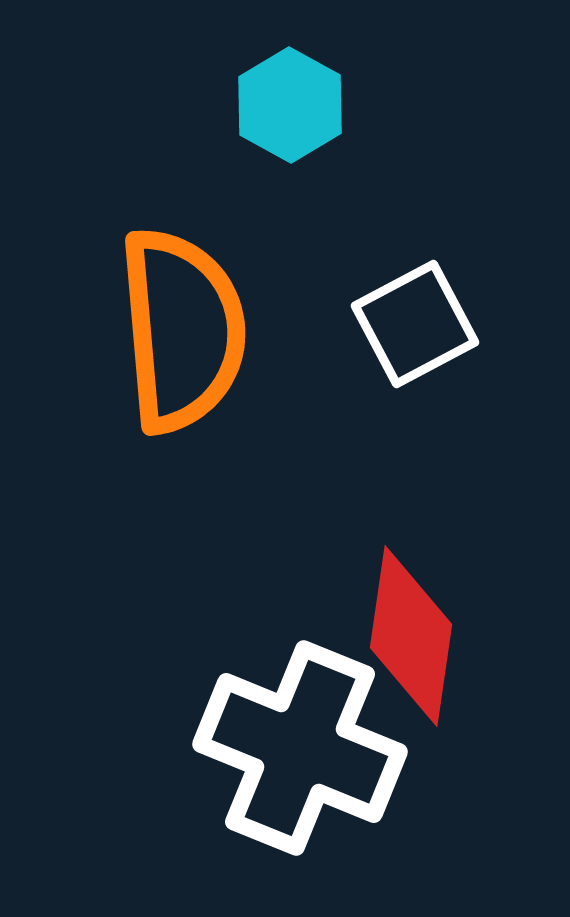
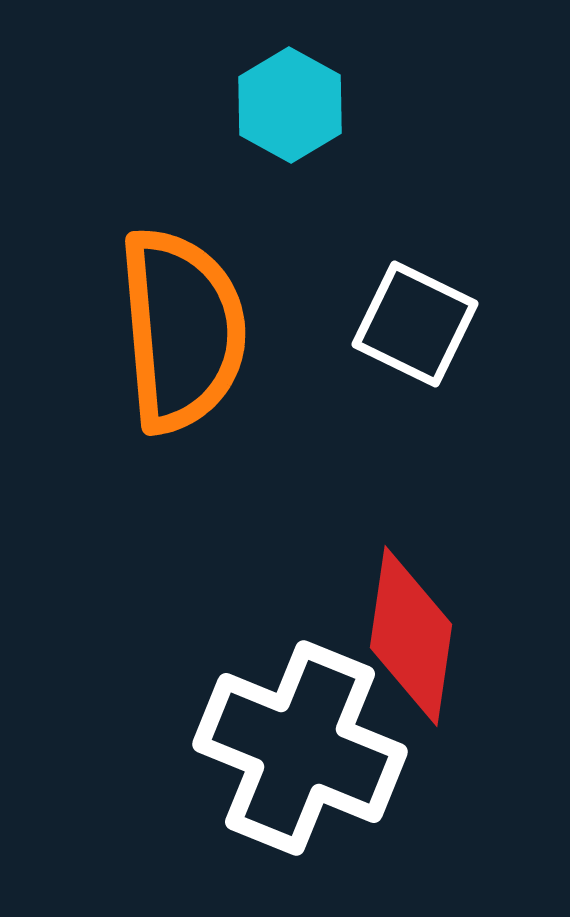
white square: rotated 36 degrees counterclockwise
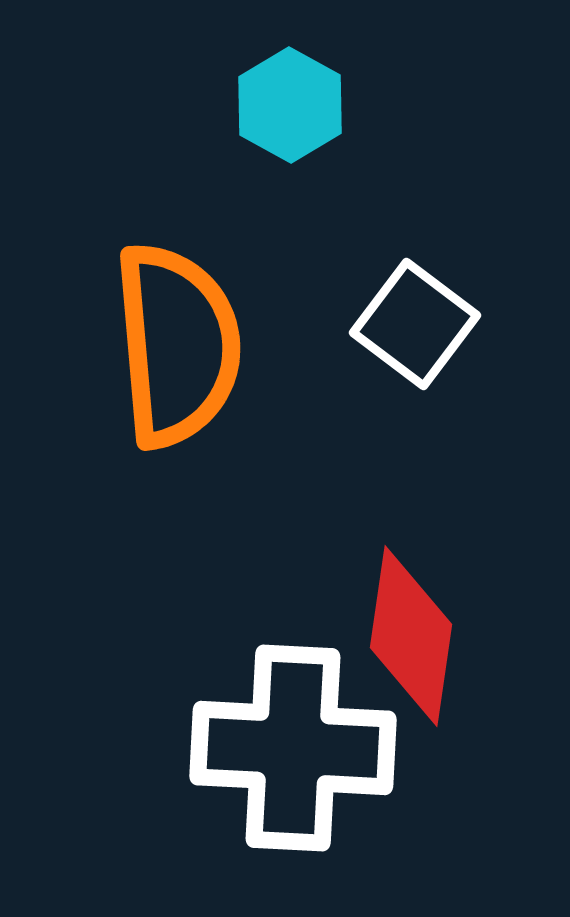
white square: rotated 11 degrees clockwise
orange semicircle: moved 5 px left, 15 px down
white cross: moved 7 px left; rotated 19 degrees counterclockwise
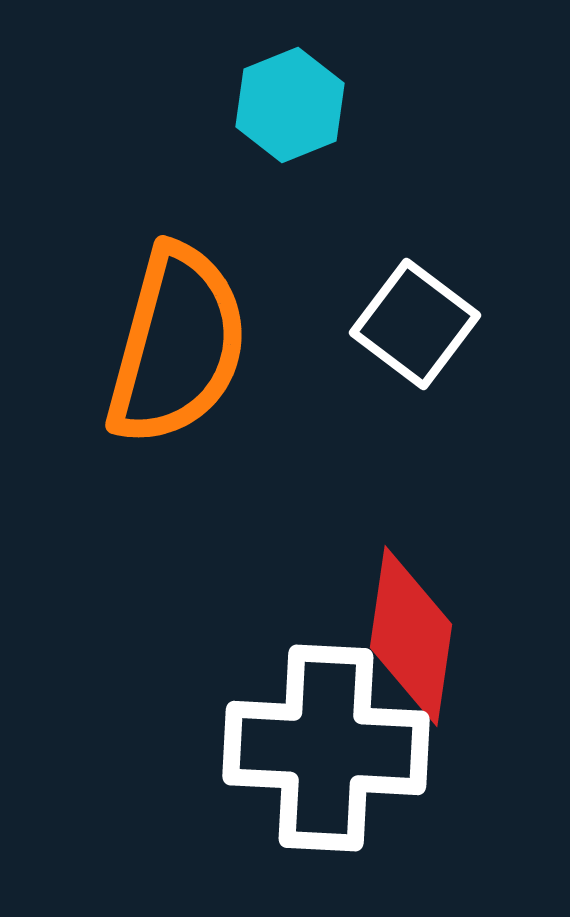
cyan hexagon: rotated 9 degrees clockwise
orange semicircle: rotated 20 degrees clockwise
white cross: moved 33 px right
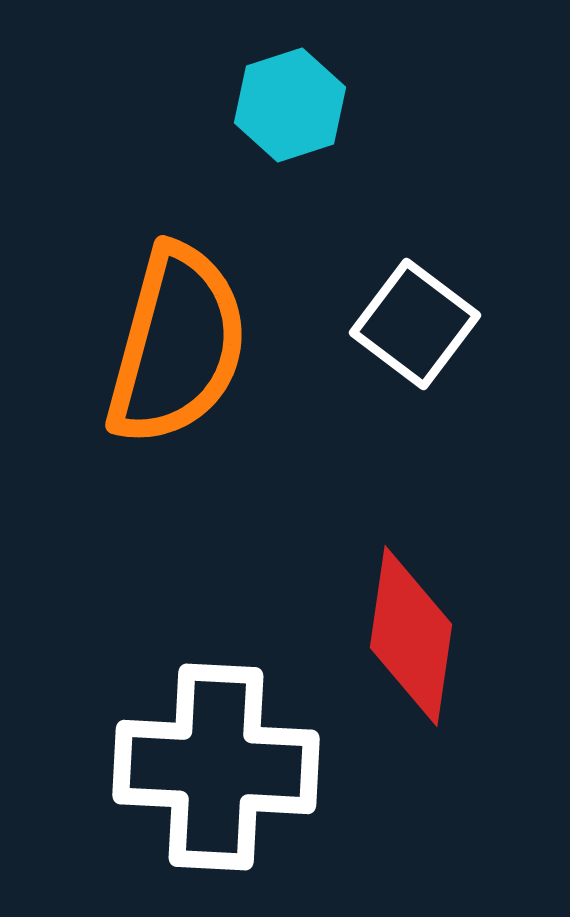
cyan hexagon: rotated 4 degrees clockwise
white cross: moved 110 px left, 19 px down
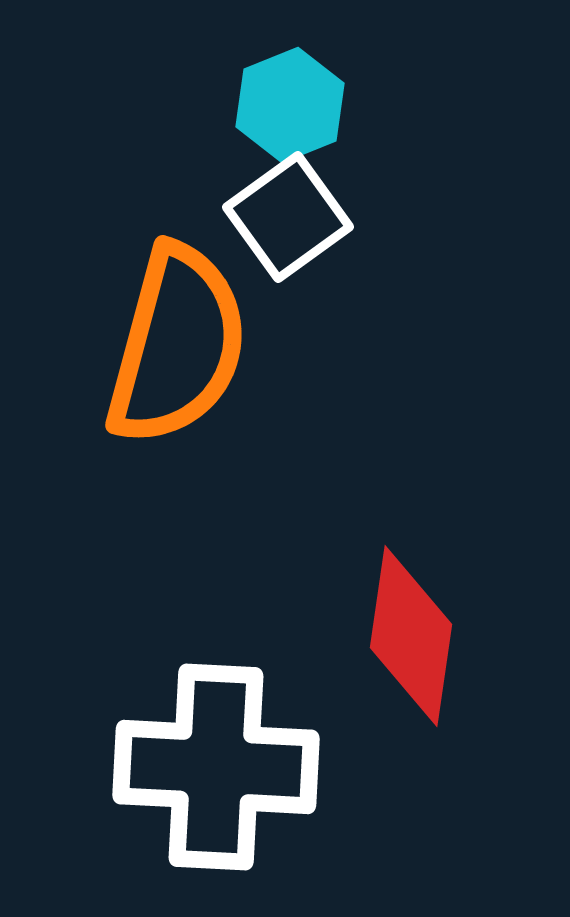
cyan hexagon: rotated 4 degrees counterclockwise
white square: moved 127 px left, 107 px up; rotated 17 degrees clockwise
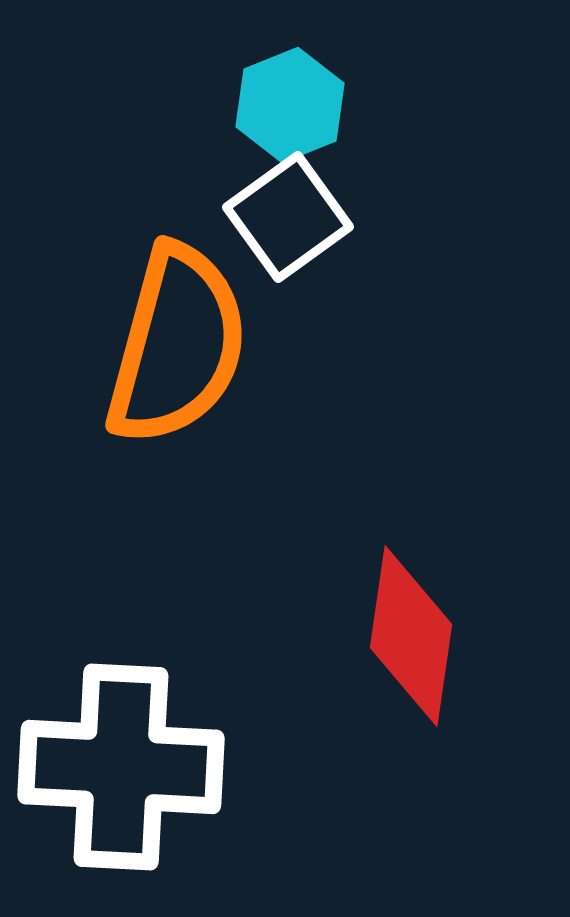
white cross: moved 95 px left
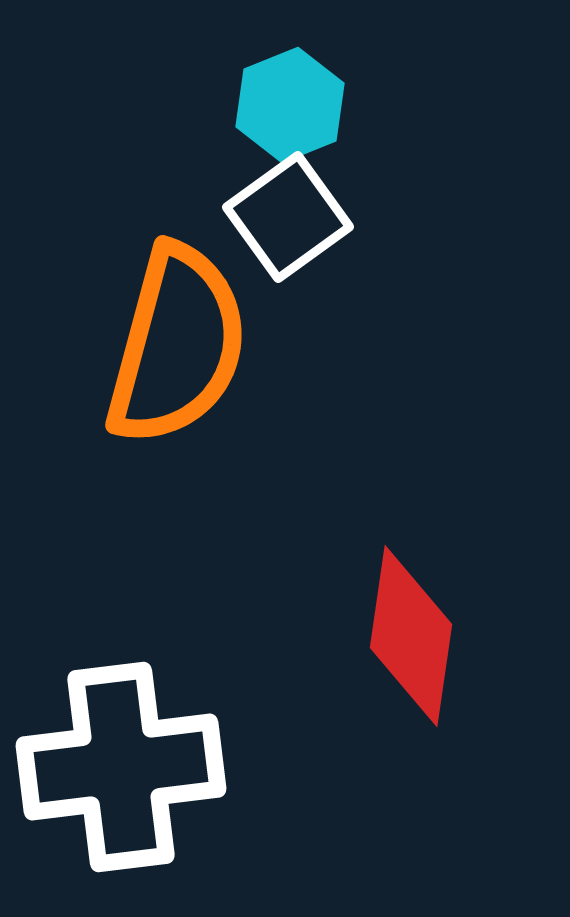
white cross: rotated 10 degrees counterclockwise
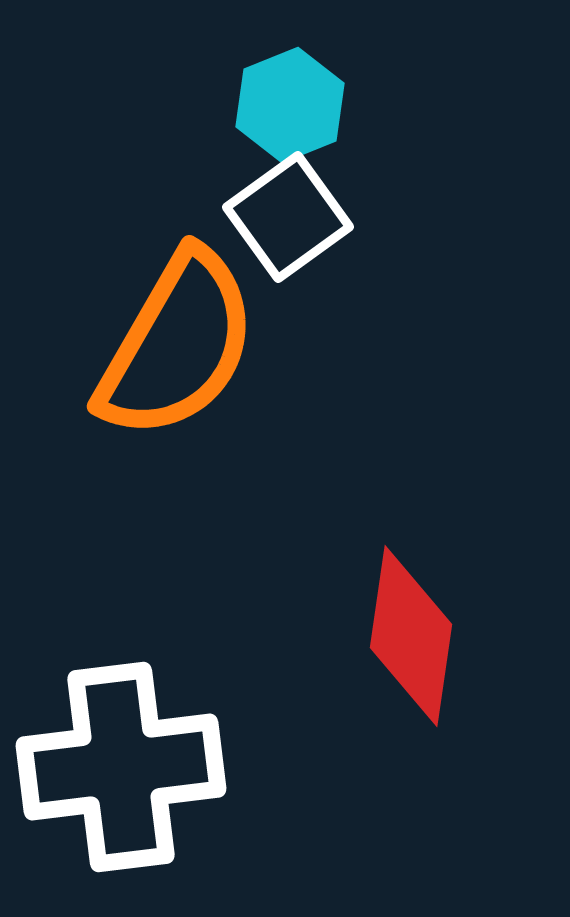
orange semicircle: rotated 15 degrees clockwise
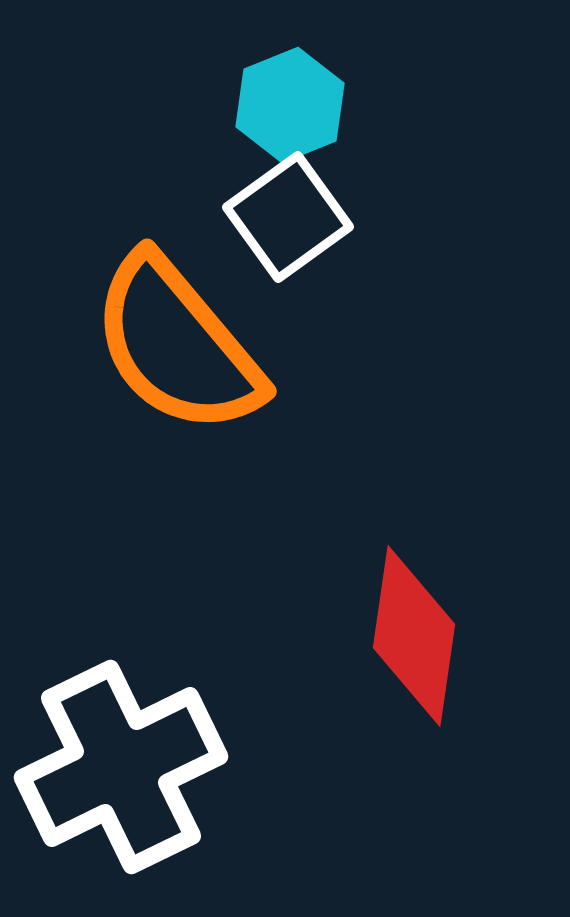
orange semicircle: rotated 110 degrees clockwise
red diamond: moved 3 px right
white cross: rotated 19 degrees counterclockwise
